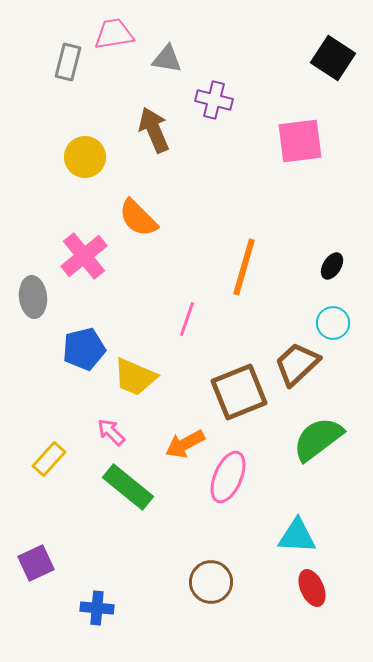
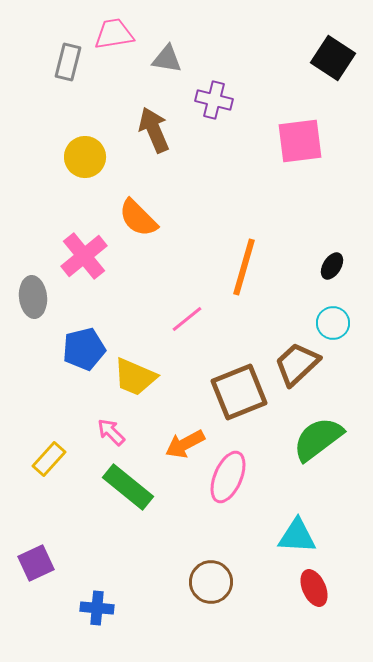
pink line: rotated 32 degrees clockwise
red ellipse: moved 2 px right
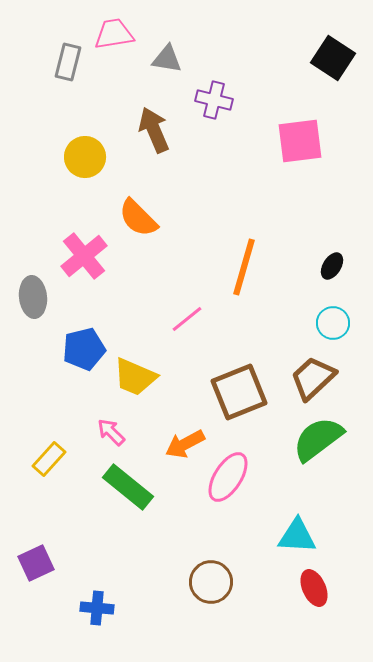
brown trapezoid: moved 16 px right, 14 px down
pink ellipse: rotated 9 degrees clockwise
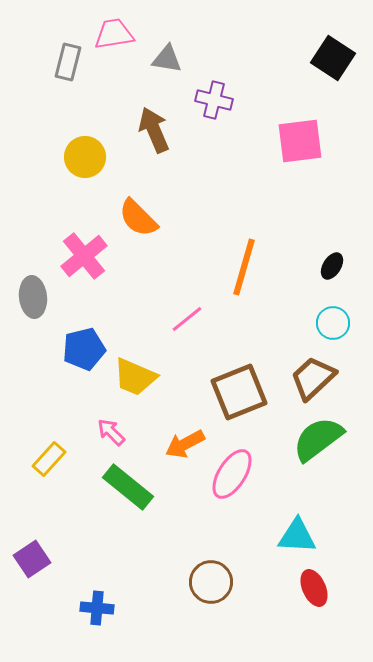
pink ellipse: moved 4 px right, 3 px up
purple square: moved 4 px left, 4 px up; rotated 9 degrees counterclockwise
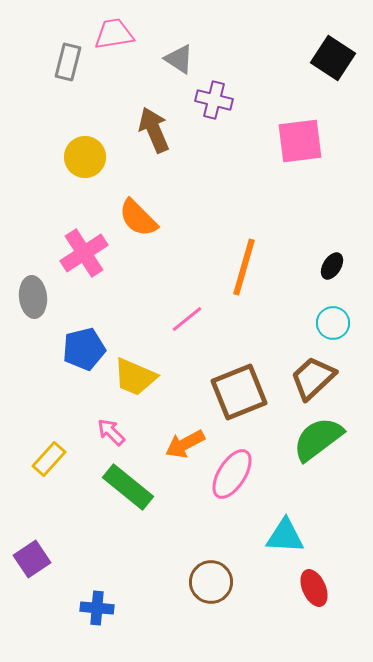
gray triangle: moved 12 px right; rotated 24 degrees clockwise
pink cross: moved 3 px up; rotated 6 degrees clockwise
cyan triangle: moved 12 px left
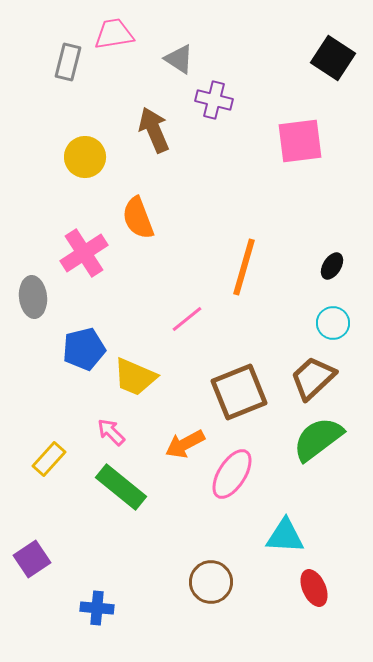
orange semicircle: rotated 24 degrees clockwise
green rectangle: moved 7 px left
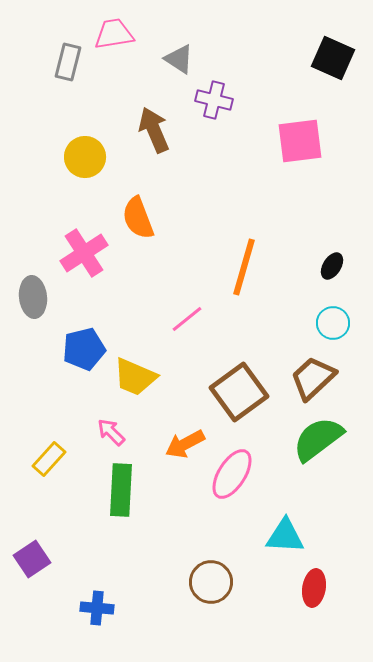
black square: rotated 9 degrees counterclockwise
brown square: rotated 14 degrees counterclockwise
green rectangle: moved 3 px down; rotated 54 degrees clockwise
red ellipse: rotated 33 degrees clockwise
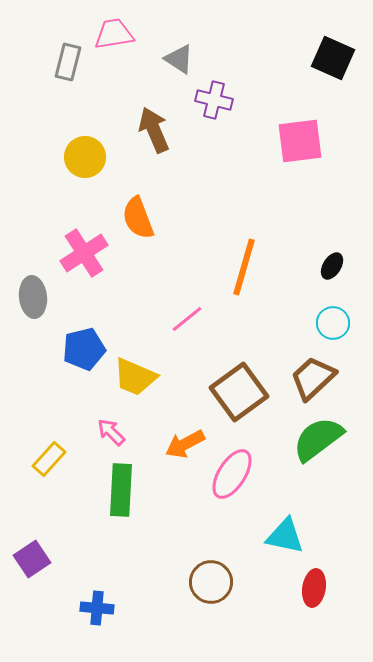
cyan triangle: rotated 9 degrees clockwise
